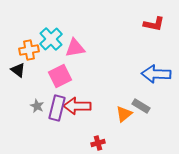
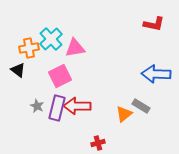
orange cross: moved 2 px up
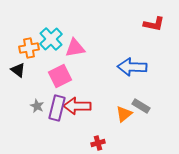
blue arrow: moved 24 px left, 7 px up
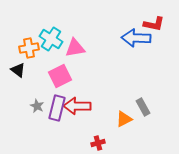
cyan cross: rotated 15 degrees counterclockwise
blue arrow: moved 4 px right, 29 px up
gray rectangle: moved 2 px right, 1 px down; rotated 30 degrees clockwise
orange triangle: moved 5 px down; rotated 12 degrees clockwise
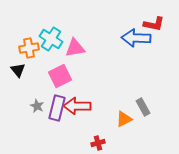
black triangle: rotated 14 degrees clockwise
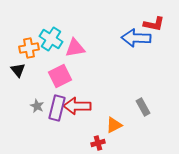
orange triangle: moved 10 px left, 6 px down
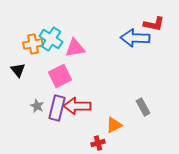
blue arrow: moved 1 px left
orange cross: moved 4 px right, 4 px up
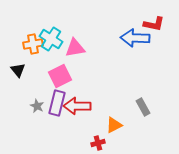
purple rectangle: moved 5 px up
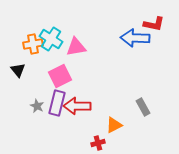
pink triangle: moved 1 px right, 1 px up
